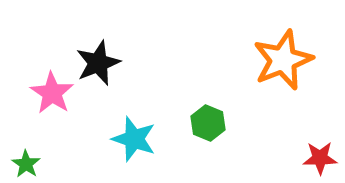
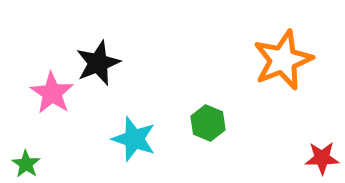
red star: moved 2 px right
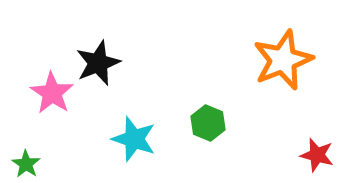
red star: moved 5 px left, 3 px up; rotated 16 degrees clockwise
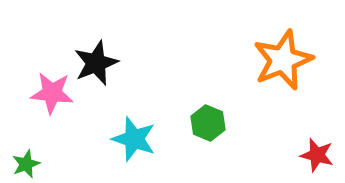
black star: moved 2 px left
pink star: rotated 27 degrees counterclockwise
green star: rotated 16 degrees clockwise
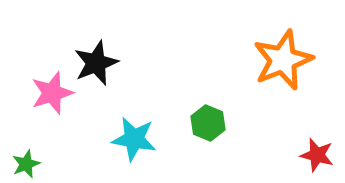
pink star: rotated 24 degrees counterclockwise
cyan star: rotated 9 degrees counterclockwise
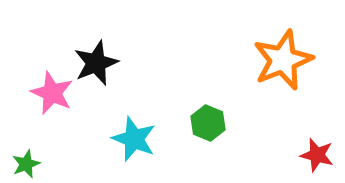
pink star: rotated 30 degrees counterclockwise
cyan star: rotated 12 degrees clockwise
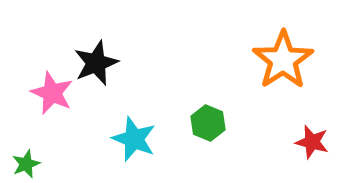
orange star: rotated 12 degrees counterclockwise
red star: moved 5 px left, 13 px up
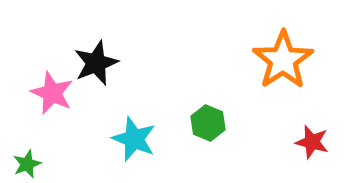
green star: moved 1 px right
